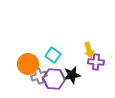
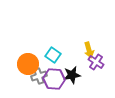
purple cross: rotated 28 degrees clockwise
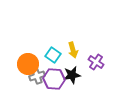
yellow arrow: moved 16 px left
gray cross: moved 2 px left
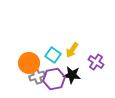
yellow arrow: moved 1 px left; rotated 49 degrees clockwise
orange circle: moved 1 px right, 1 px up
black star: rotated 18 degrees clockwise
purple hexagon: rotated 15 degrees counterclockwise
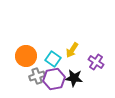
cyan square: moved 4 px down
orange circle: moved 3 px left, 7 px up
black star: moved 2 px right, 3 px down
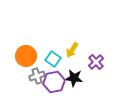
purple cross: rotated 14 degrees clockwise
purple hexagon: moved 3 px down
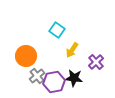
cyan square: moved 4 px right, 29 px up
gray cross: rotated 21 degrees counterclockwise
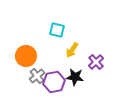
cyan square: rotated 21 degrees counterclockwise
black star: moved 1 px right, 1 px up
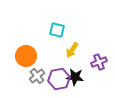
purple cross: moved 3 px right; rotated 21 degrees clockwise
purple hexagon: moved 5 px right, 3 px up
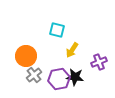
gray cross: moved 3 px left, 1 px up
